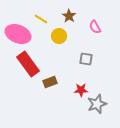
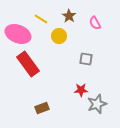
pink semicircle: moved 4 px up
brown rectangle: moved 8 px left, 26 px down
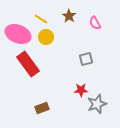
yellow circle: moved 13 px left, 1 px down
gray square: rotated 24 degrees counterclockwise
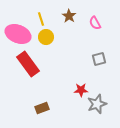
yellow line: rotated 40 degrees clockwise
gray square: moved 13 px right
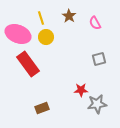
yellow line: moved 1 px up
gray star: rotated 12 degrees clockwise
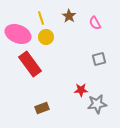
red rectangle: moved 2 px right
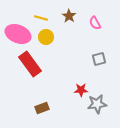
yellow line: rotated 56 degrees counterclockwise
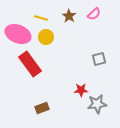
pink semicircle: moved 1 px left, 9 px up; rotated 104 degrees counterclockwise
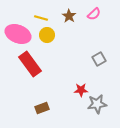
yellow circle: moved 1 px right, 2 px up
gray square: rotated 16 degrees counterclockwise
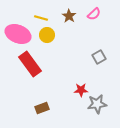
gray square: moved 2 px up
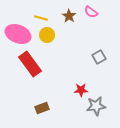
pink semicircle: moved 3 px left, 2 px up; rotated 80 degrees clockwise
gray star: moved 1 px left, 2 px down
